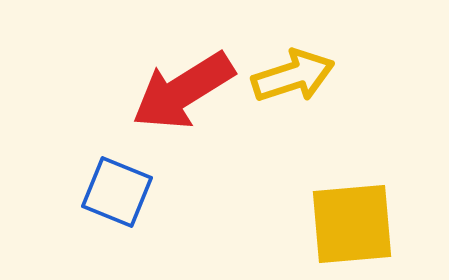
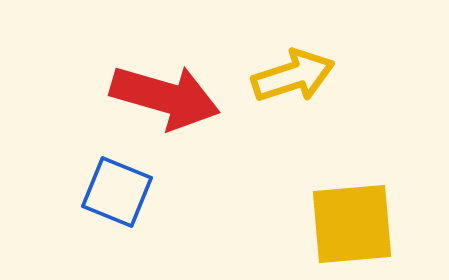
red arrow: moved 18 px left, 6 px down; rotated 132 degrees counterclockwise
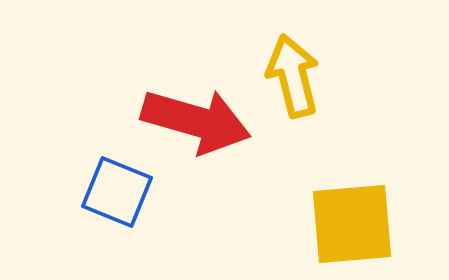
yellow arrow: rotated 86 degrees counterclockwise
red arrow: moved 31 px right, 24 px down
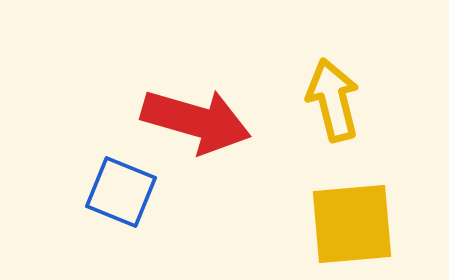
yellow arrow: moved 40 px right, 24 px down
blue square: moved 4 px right
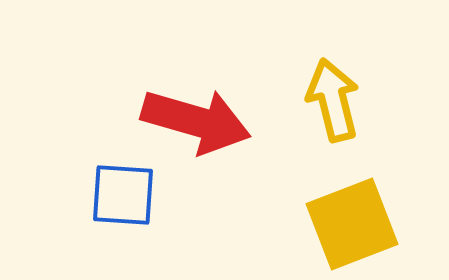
blue square: moved 2 px right, 3 px down; rotated 18 degrees counterclockwise
yellow square: rotated 16 degrees counterclockwise
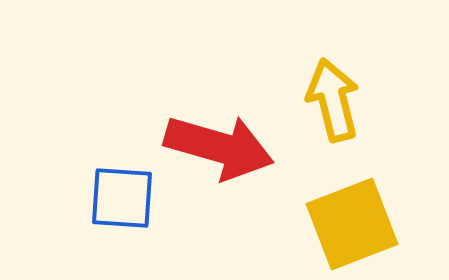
red arrow: moved 23 px right, 26 px down
blue square: moved 1 px left, 3 px down
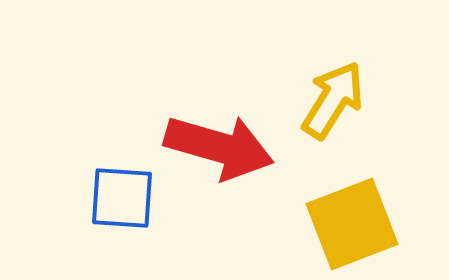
yellow arrow: rotated 46 degrees clockwise
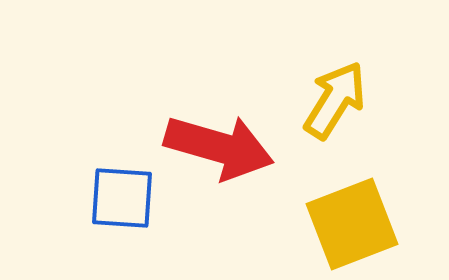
yellow arrow: moved 2 px right
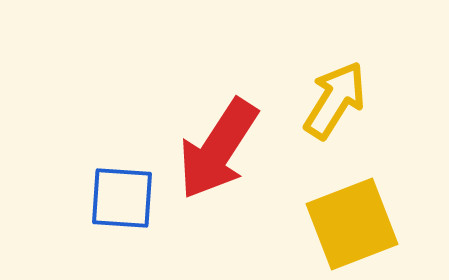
red arrow: moved 1 px left, 2 px down; rotated 107 degrees clockwise
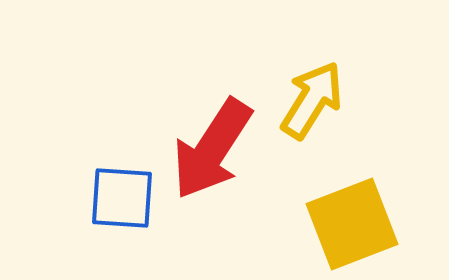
yellow arrow: moved 23 px left
red arrow: moved 6 px left
